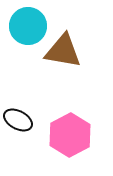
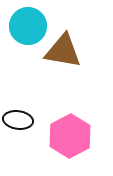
black ellipse: rotated 20 degrees counterclockwise
pink hexagon: moved 1 px down
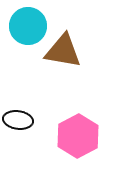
pink hexagon: moved 8 px right
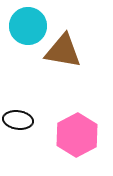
pink hexagon: moved 1 px left, 1 px up
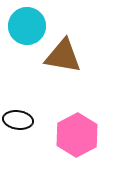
cyan circle: moved 1 px left
brown triangle: moved 5 px down
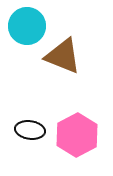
brown triangle: rotated 12 degrees clockwise
black ellipse: moved 12 px right, 10 px down
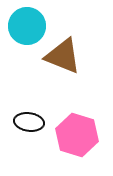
black ellipse: moved 1 px left, 8 px up
pink hexagon: rotated 15 degrees counterclockwise
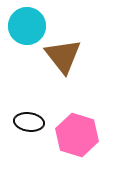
brown triangle: rotated 30 degrees clockwise
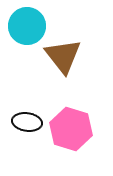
black ellipse: moved 2 px left
pink hexagon: moved 6 px left, 6 px up
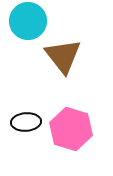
cyan circle: moved 1 px right, 5 px up
black ellipse: moved 1 px left; rotated 12 degrees counterclockwise
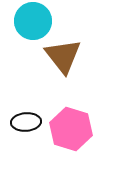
cyan circle: moved 5 px right
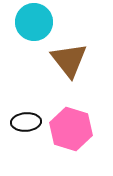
cyan circle: moved 1 px right, 1 px down
brown triangle: moved 6 px right, 4 px down
